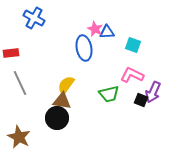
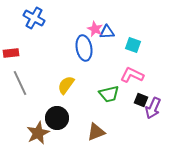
purple arrow: moved 16 px down
brown triangle: moved 34 px right, 31 px down; rotated 30 degrees counterclockwise
brown star: moved 19 px right, 4 px up; rotated 20 degrees clockwise
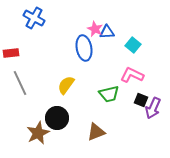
cyan square: rotated 21 degrees clockwise
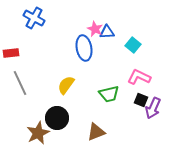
pink L-shape: moved 7 px right, 2 px down
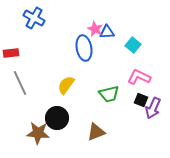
brown star: rotated 30 degrees clockwise
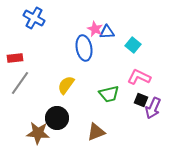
red rectangle: moved 4 px right, 5 px down
gray line: rotated 60 degrees clockwise
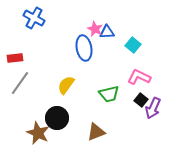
black square: rotated 16 degrees clockwise
brown star: rotated 20 degrees clockwise
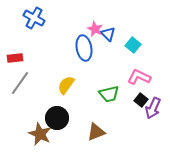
blue triangle: moved 1 px right, 2 px down; rotated 49 degrees clockwise
brown star: moved 2 px right, 1 px down
